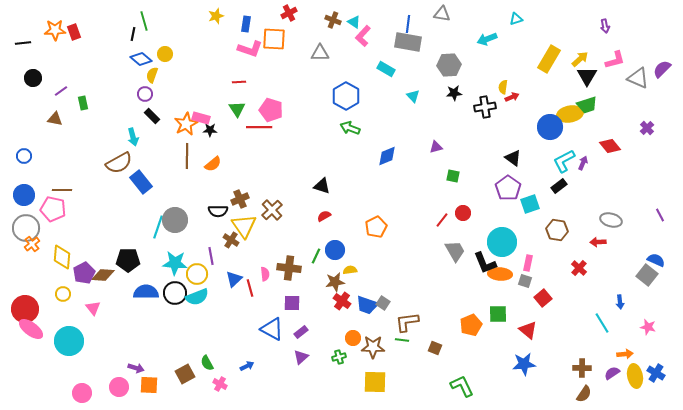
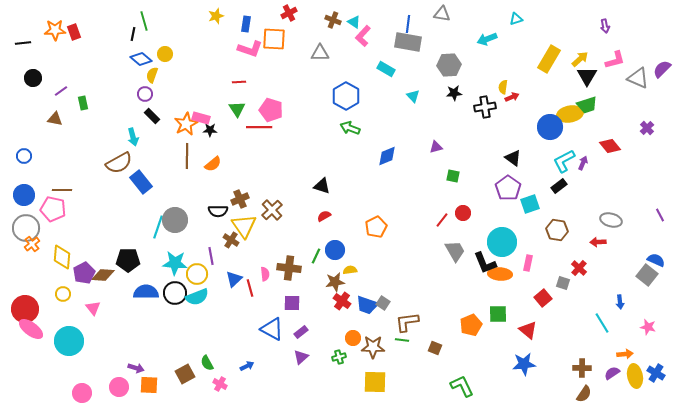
gray square at (525, 281): moved 38 px right, 2 px down
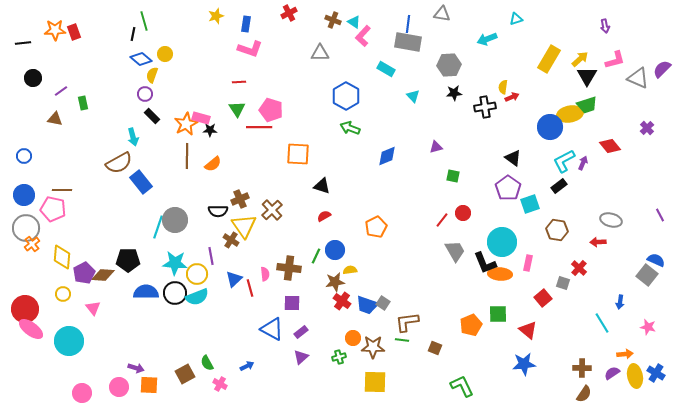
orange square at (274, 39): moved 24 px right, 115 px down
blue arrow at (620, 302): rotated 16 degrees clockwise
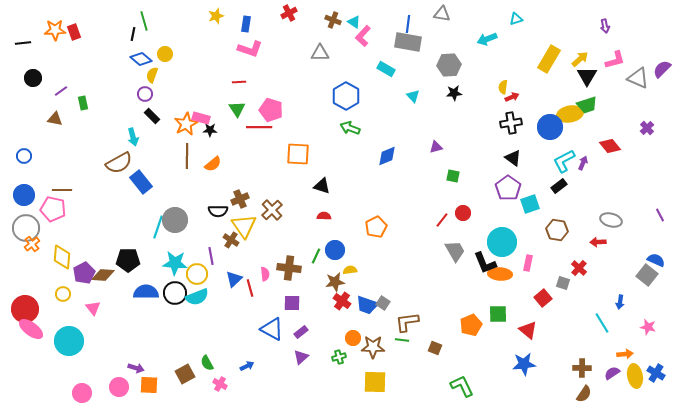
black cross at (485, 107): moved 26 px right, 16 px down
red semicircle at (324, 216): rotated 32 degrees clockwise
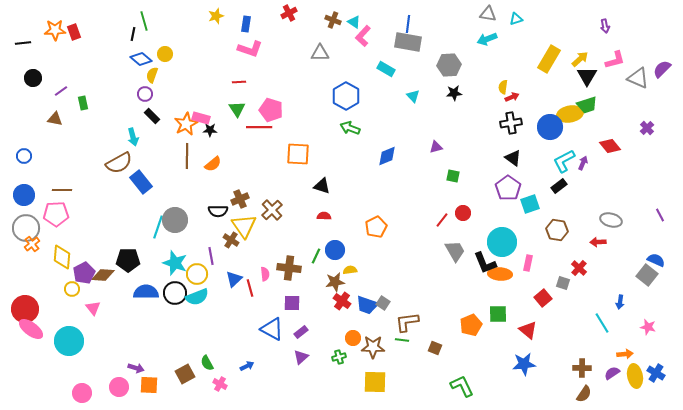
gray triangle at (442, 14): moved 46 px right
pink pentagon at (53, 209): moved 3 px right, 5 px down; rotated 15 degrees counterclockwise
cyan star at (175, 263): rotated 15 degrees clockwise
yellow circle at (63, 294): moved 9 px right, 5 px up
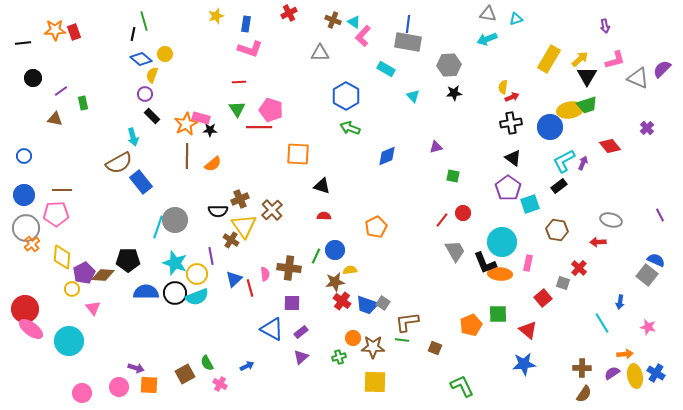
yellow ellipse at (570, 114): moved 4 px up
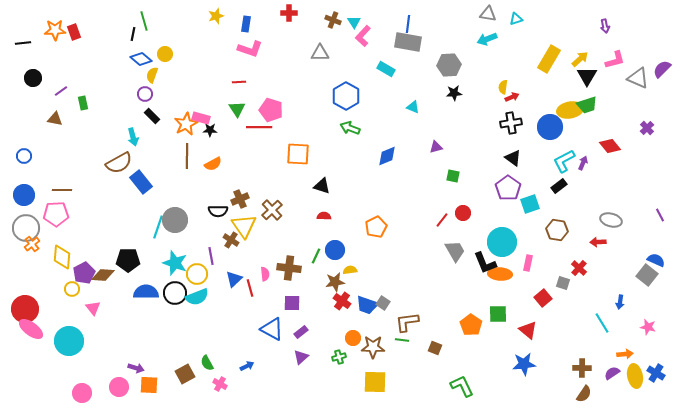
red cross at (289, 13): rotated 28 degrees clockwise
cyan triangle at (354, 22): rotated 24 degrees clockwise
cyan triangle at (413, 96): moved 11 px down; rotated 24 degrees counterclockwise
orange semicircle at (213, 164): rotated 12 degrees clockwise
orange pentagon at (471, 325): rotated 15 degrees counterclockwise
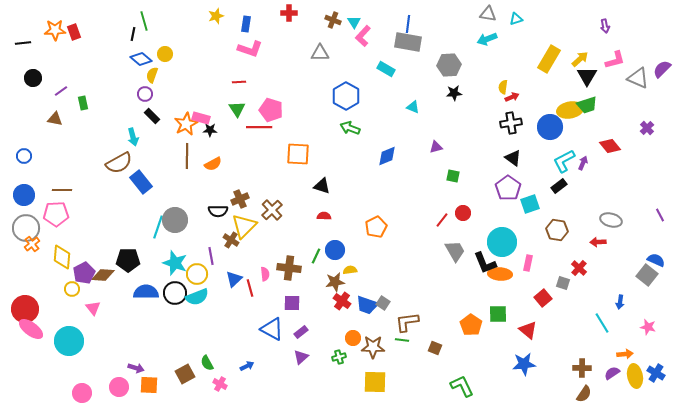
yellow triangle at (244, 226): rotated 20 degrees clockwise
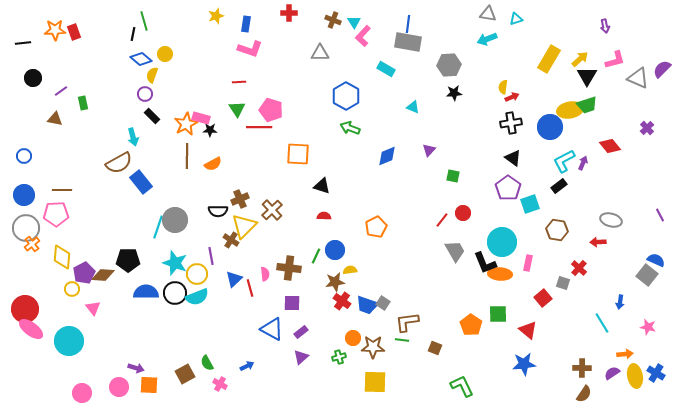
purple triangle at (436, 147): moved 7 px left, 3 px down; rotated 32 degrees counterclockwise
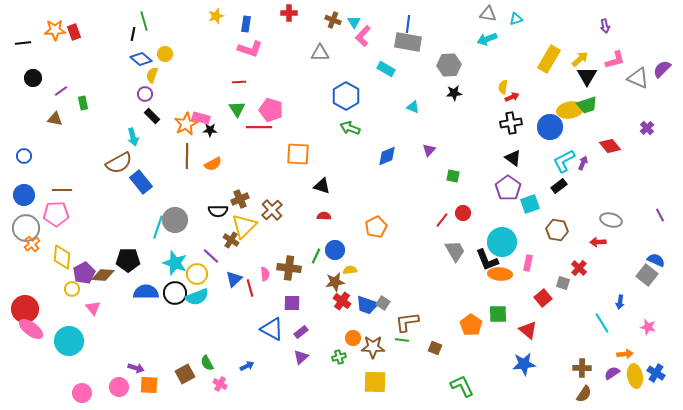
purple line at (211, 256): rotated 36 degrees counterclockwise
black L-shape at (485, 263): moved 2 px right, 3 px up
